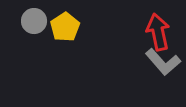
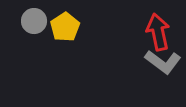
gray L-shape: rotated 12 degrees counterclockwise
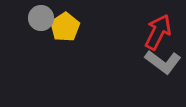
gray circle: moved 7 px right, 3 px up
red arrow: rotated 39 degrees clockwise
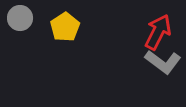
gray circle: moved 21 px left
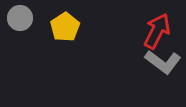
red arrow: moved 1 px left, 1 px up
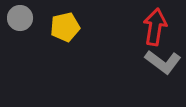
yellow pentagon: rotated 20 degrees clockwise
red arrow: moved 2 px left, 4 px up; rotated 18 degrees counterclockwise
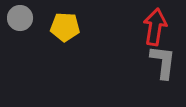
yellow pentagon: rotated 16 degrees clockwise
gray L-shape: rotated 120 degrees counterclockwise
